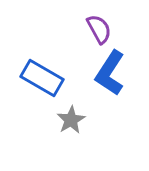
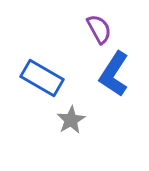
blue L-shape: moved 4 px right, 1 px down
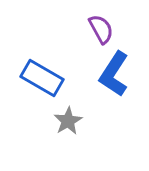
purple semicircle: moved 2 px right
gray star: moved 3 px left, 1 px down
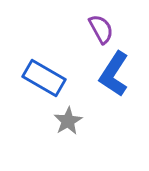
blue rectangle: moved 2 px right
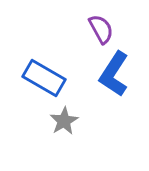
gray star: moved 4 px left
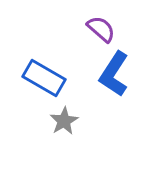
purple semicircle: rotated 20 degrees counterclockwise
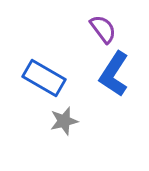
purple semicircle: moved 2 px right; rotated 12 degrees clockwise
gray star: rotated 16 degrees clockwise
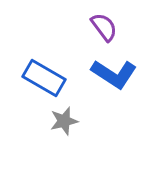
purple semicircle: moved 1 px right, 2 px up
blue L-shape: rotated 90 degrees counterclockwise
